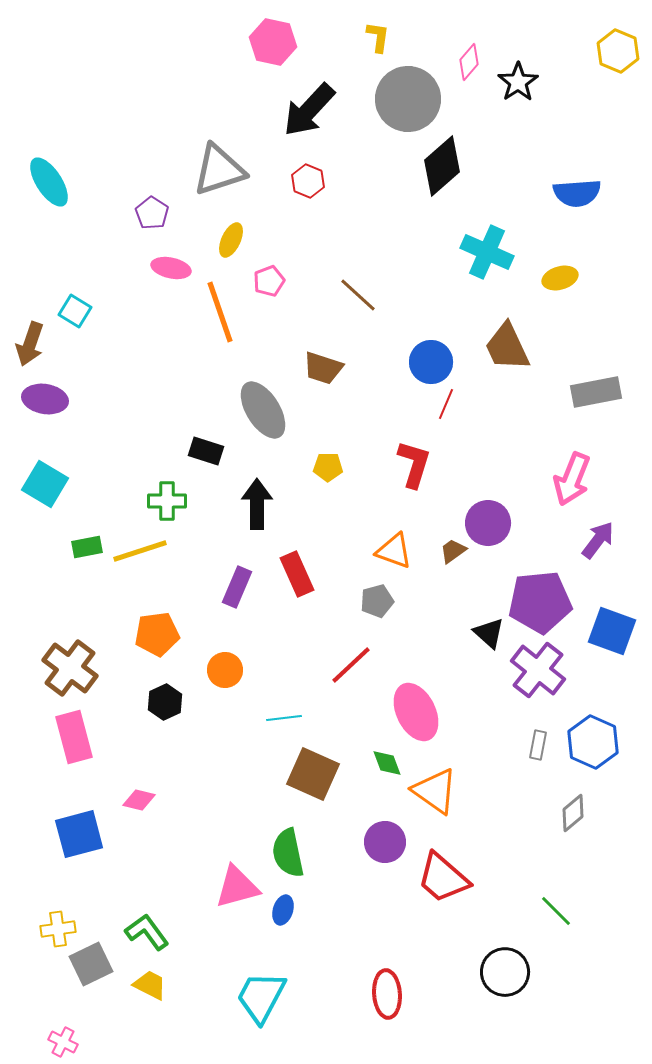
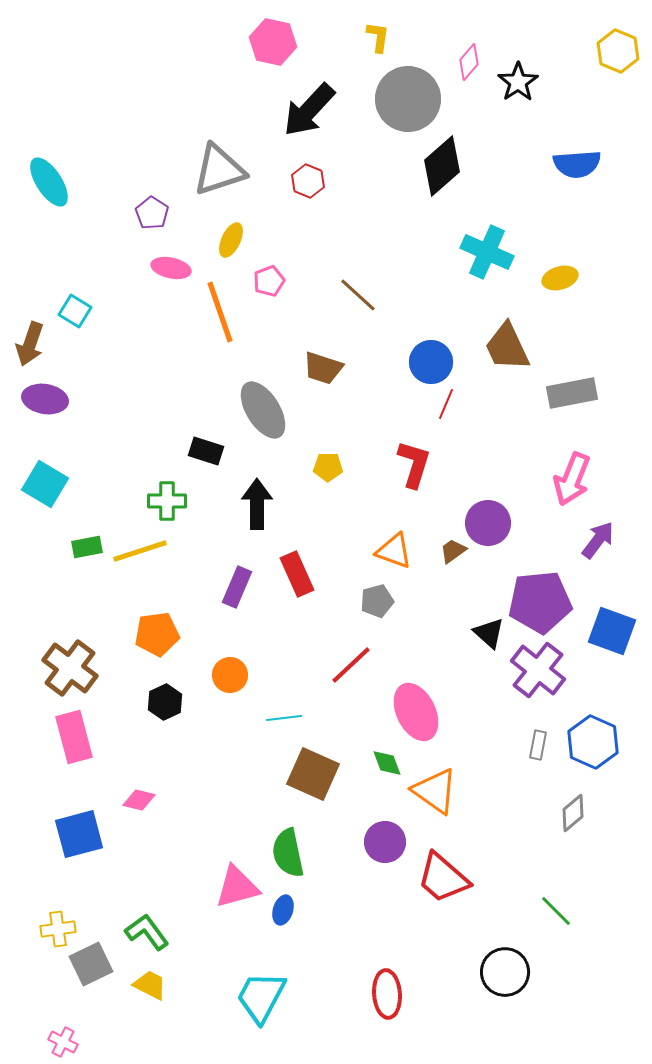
blue semicircle at (577, 193): moved 29 px up
gray rectangle at (596, 392): moved 24 px left, 1 px down
orange circle at (225, 670): moved 5 px right, 5 px down
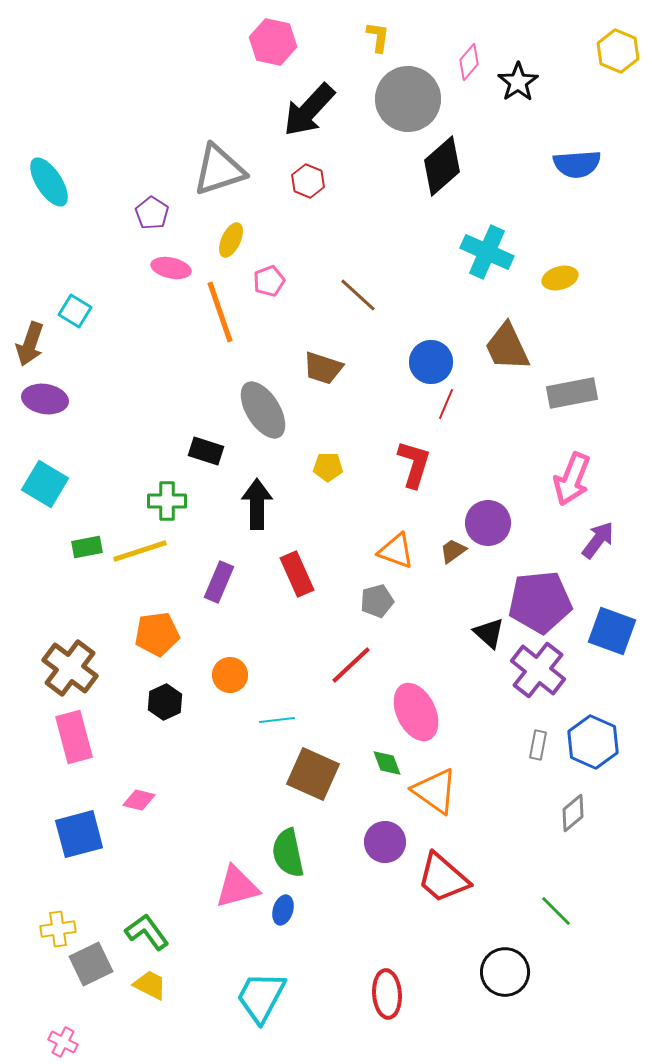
orange triangle at (394, 551): moved 2 px right
purple rectangle at (237, 587): moved 18 px left, 5 px up
cyan line at (284, 718): moved 7 px left, 2 px down
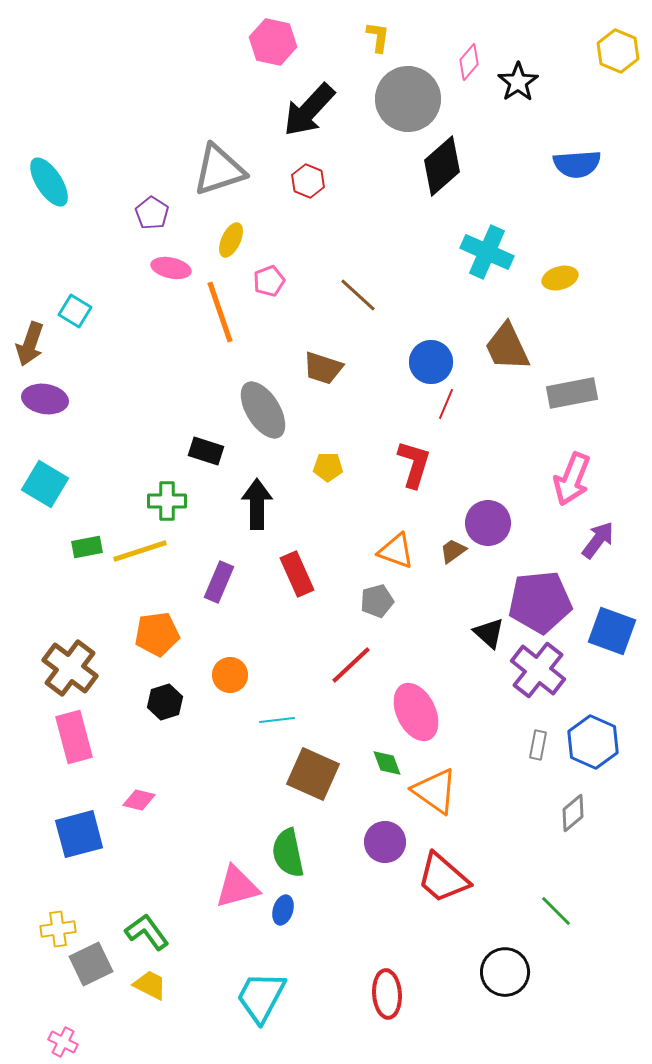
black hexagon at (165, 702): rotated 8 degrees clockwise
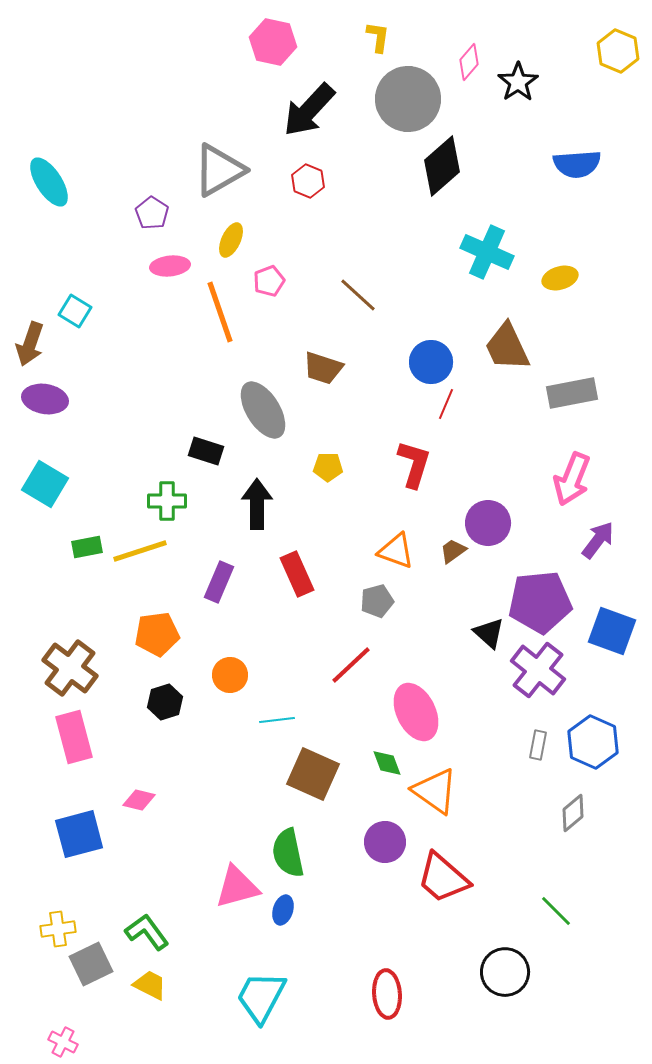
gray triangle at (219, 170): rotated 12 degrees counterclockwise
pink ellipse at (171, 268): moved 1 px left, 2 px up; rotated 18 degrees counterclockwise
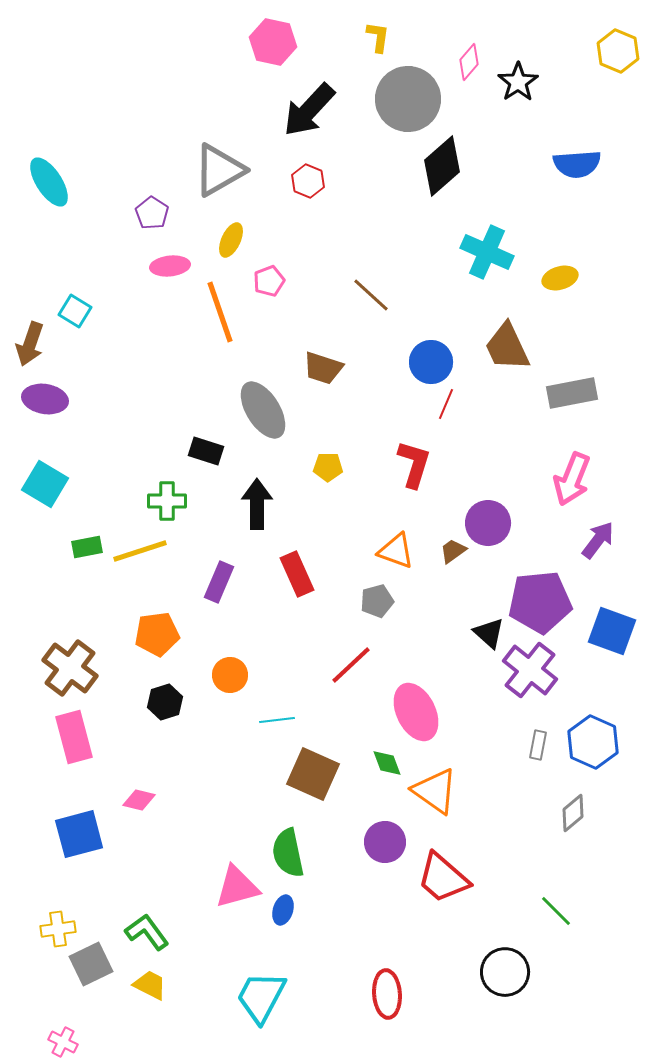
brown line at (358, 295): moved 13 px right
purple cross at (538, 670): moved 8 px left
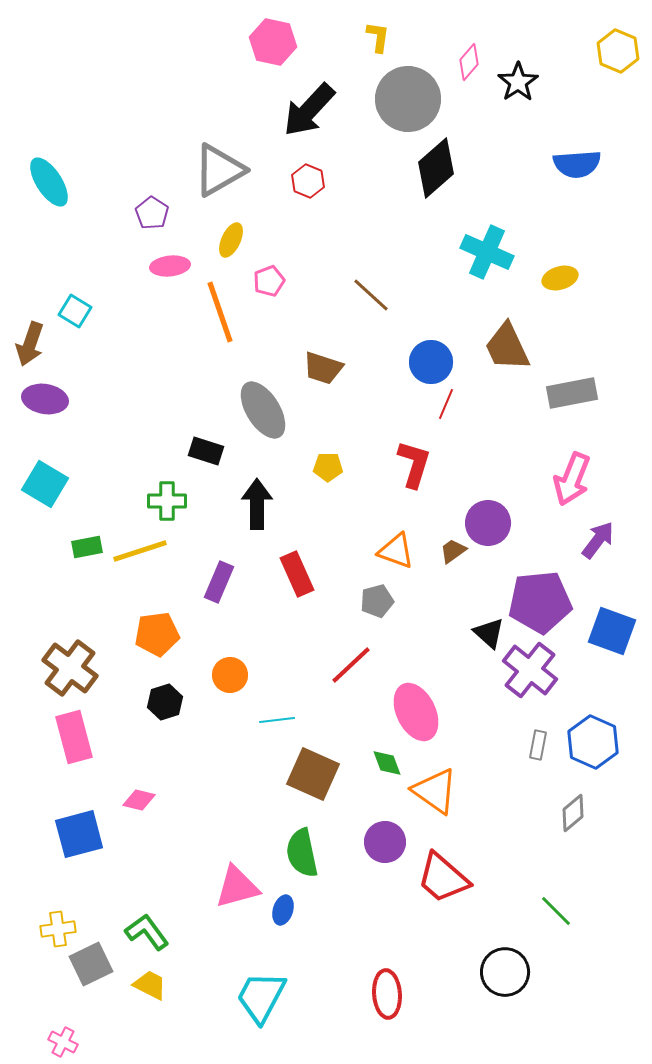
black diamond at (442, 166): moved 6 px left, 2 px down
green semicircle at (288, 853): moved 14 px right
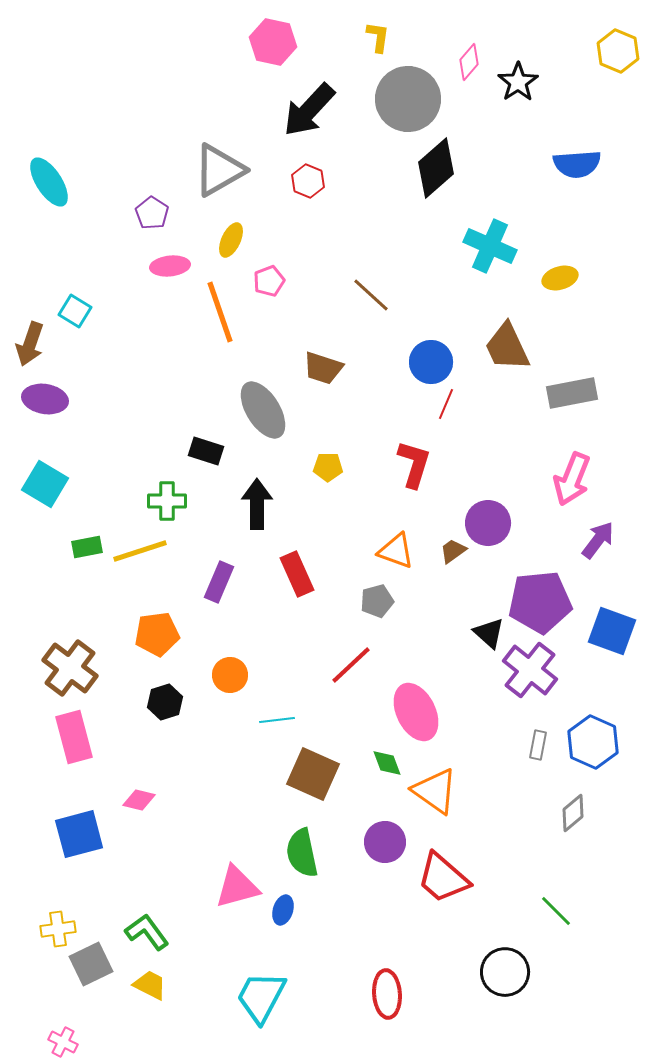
cyan cross at (487, 252): moved 3 px right, 6 px up
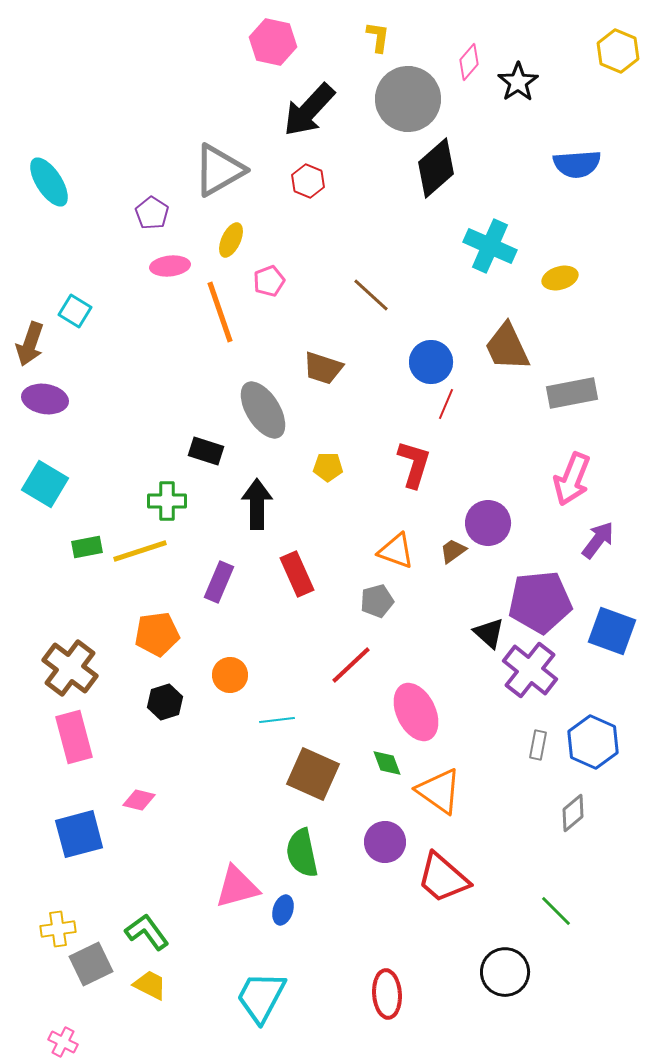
orange triangle at (435, 791): moved 4 px right
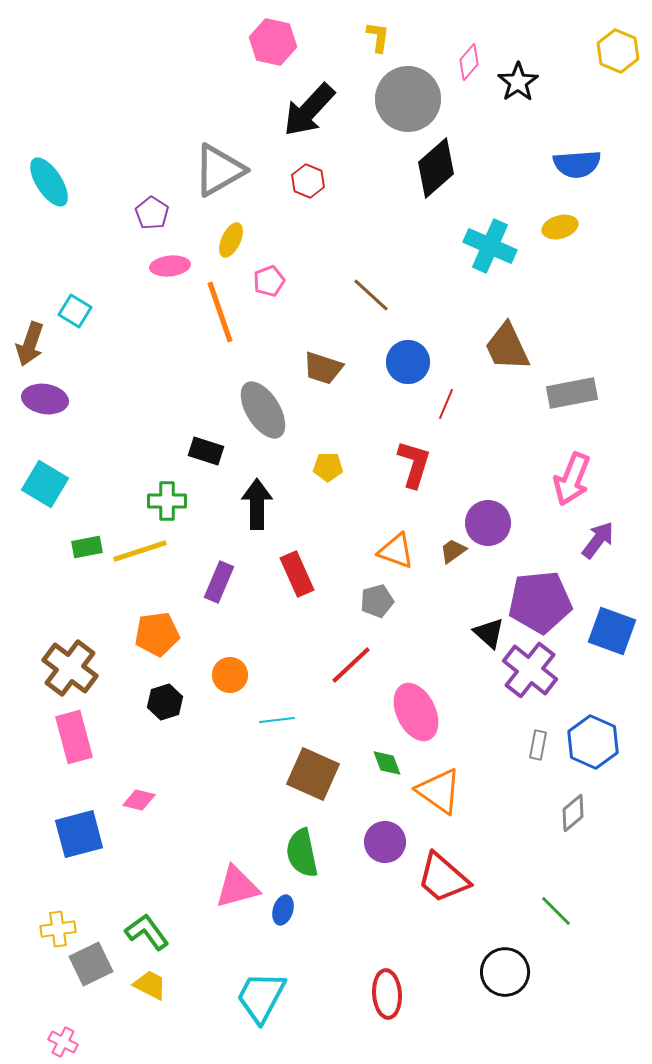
yellow ellipse at (560, 278): moved 51 px up
blue circle at (431, 362): moved 23 px left
